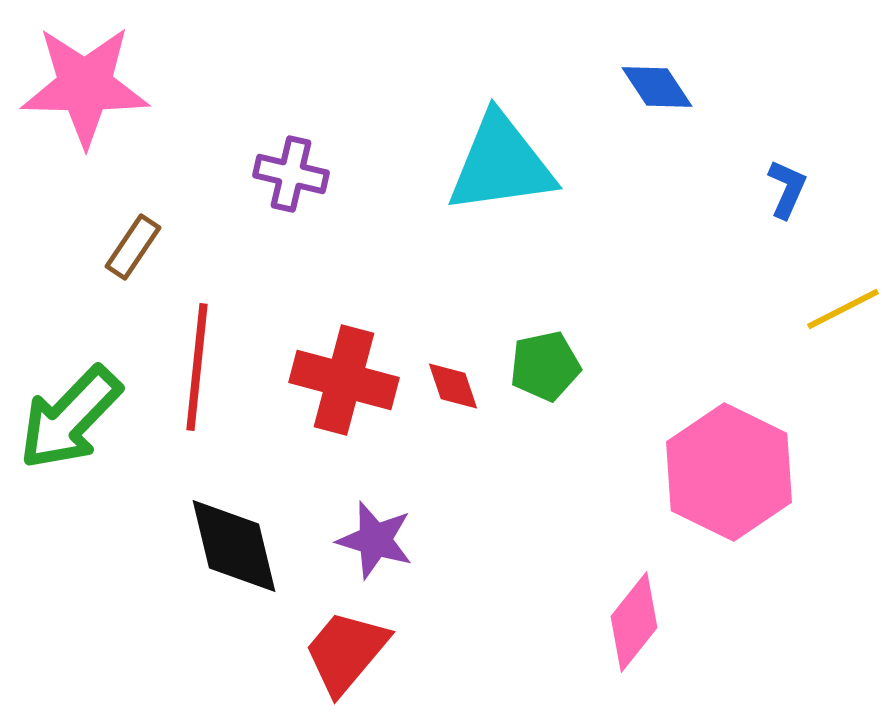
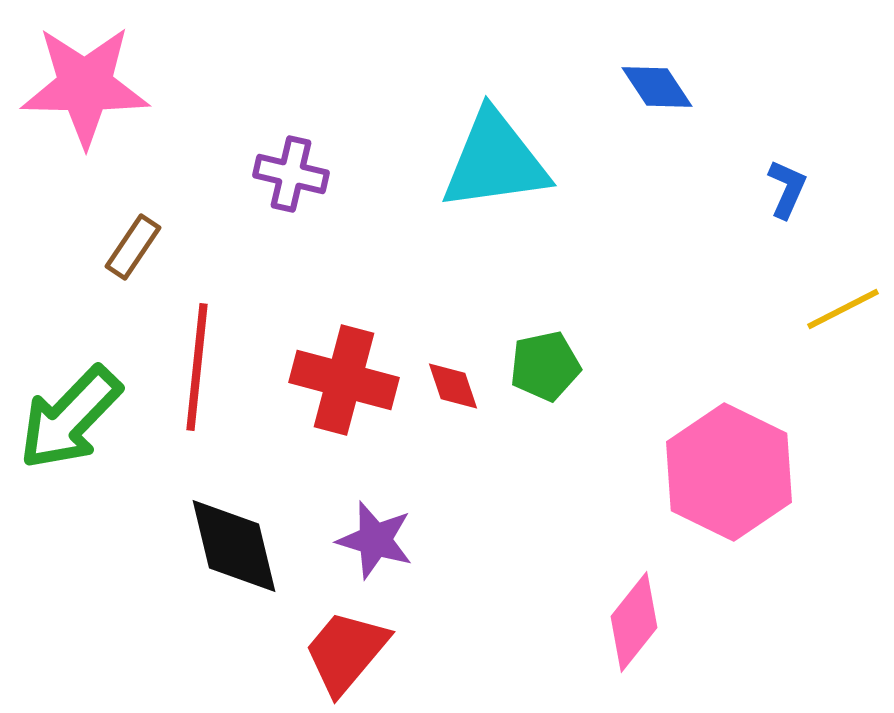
cyan triangle: moved 6 px left, 3 px up
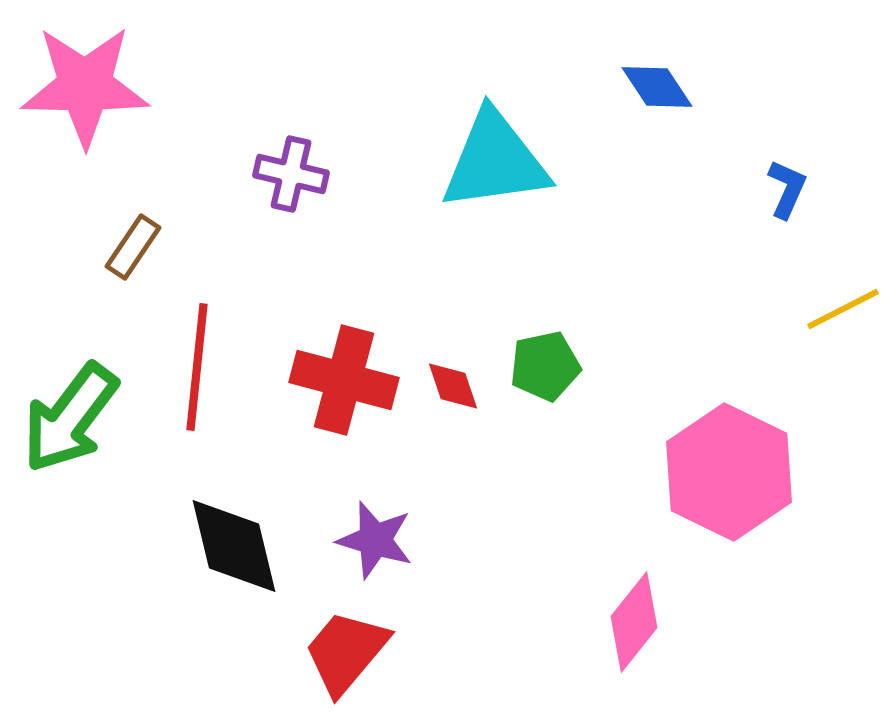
green arrow: rotated 7 degrees counterclockwise
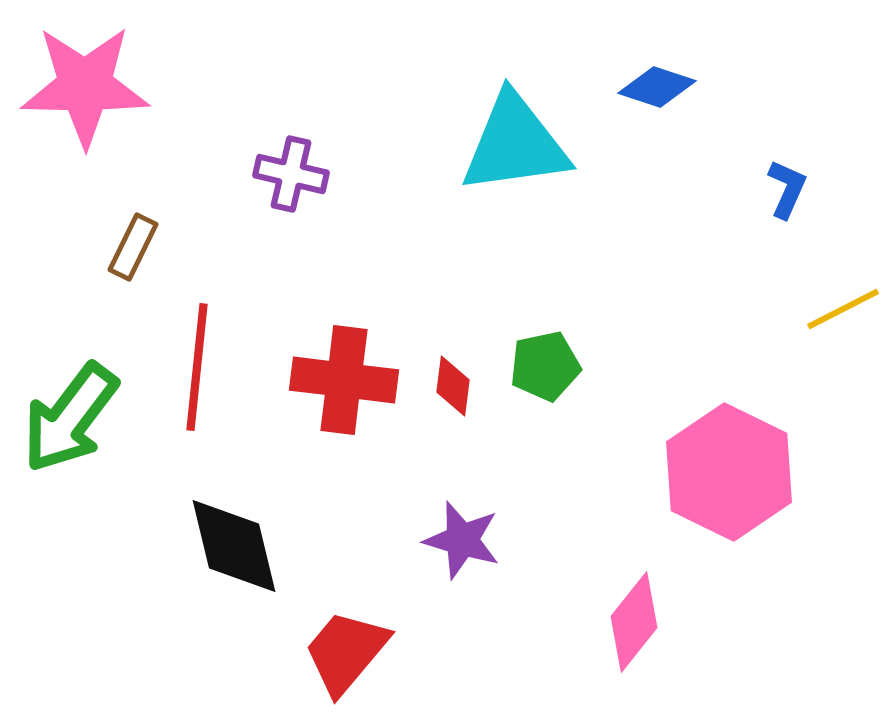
blue diamond: rotated 38 degrees counterclockwise
cyan triangle: moved 20 px right, 17 px up
brown rectangle: rotated 8 degrees counterclockwise
red cross: rotated 8 degrees counterclockwise
red diamond: rotated 26 degrees clockwise
purple star: moved 87 px right
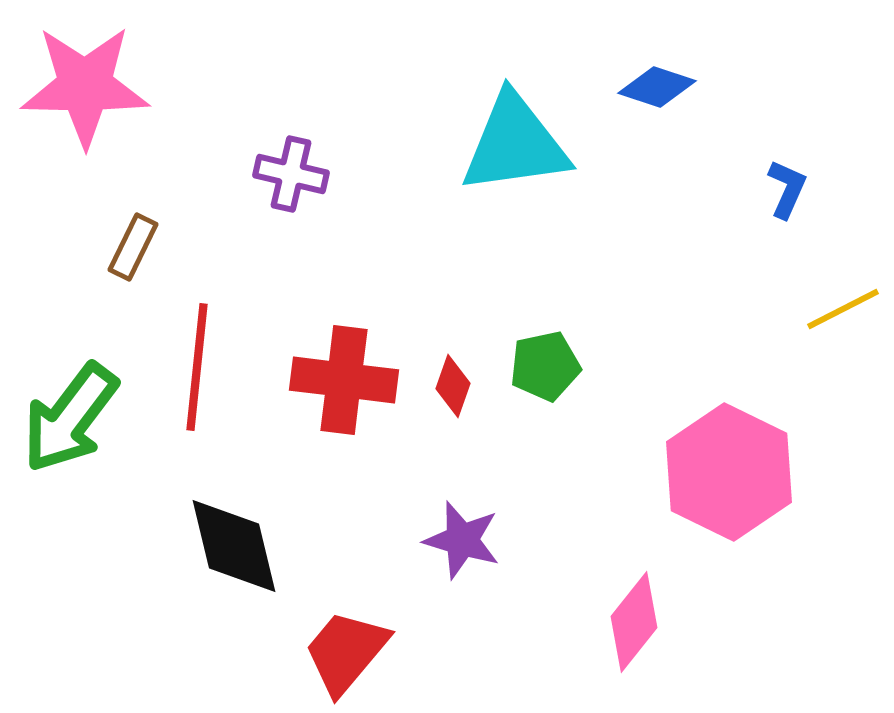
red diamond: rotated 12 degrees clockwise
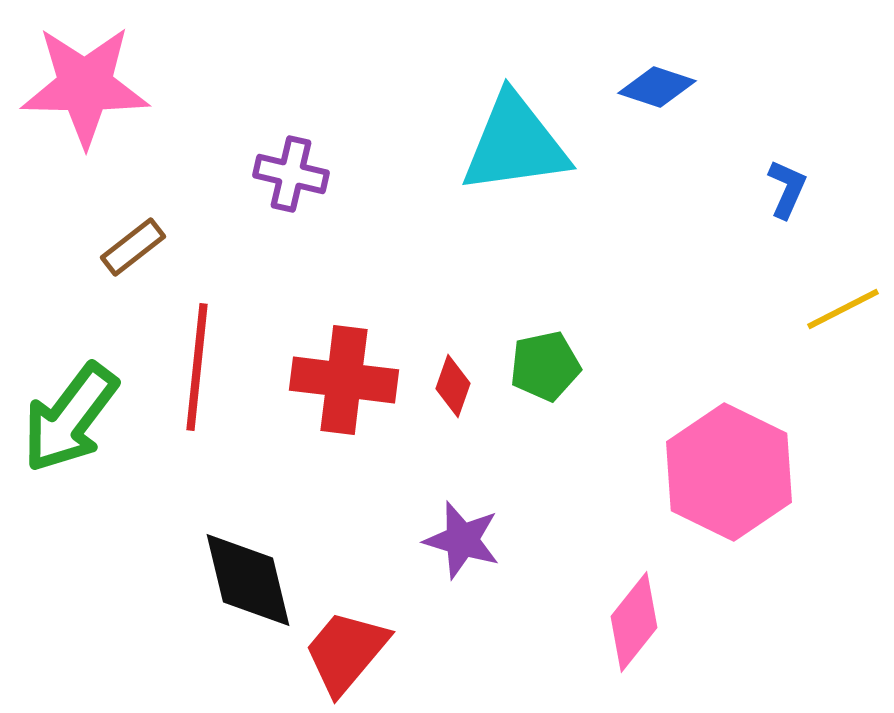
brown rectangle: rotated 26 degrees clockwise
black diamond: moved 14 px right, 34 px down
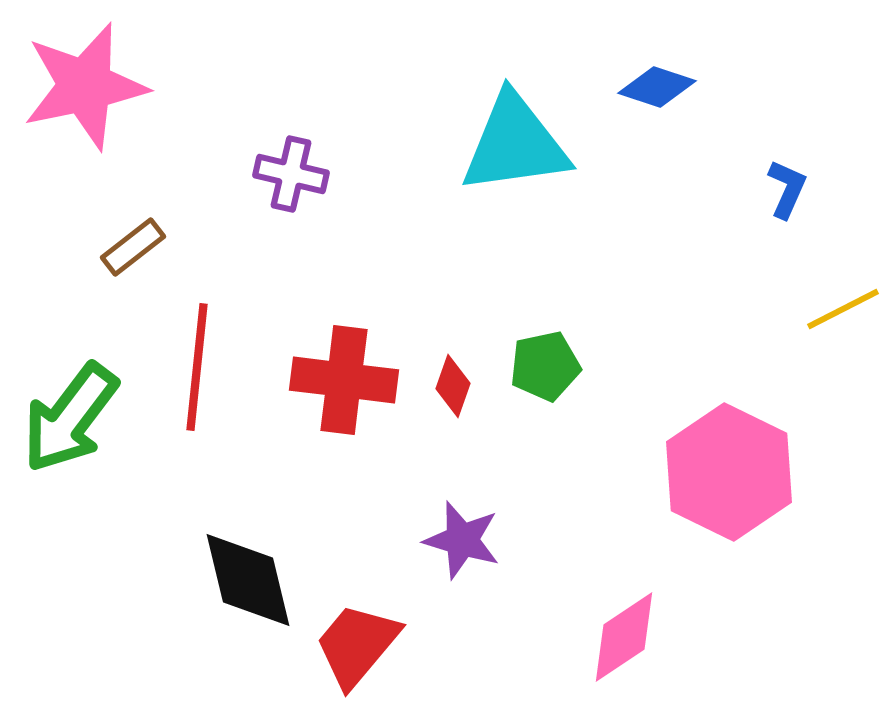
pink star: rotated 13 degrees counterclockwise
pink diamond: moved 10 px left, 15 px down; rotated 18 degrees clockwise
red trapezoid: moved 11 px right, 7 px up
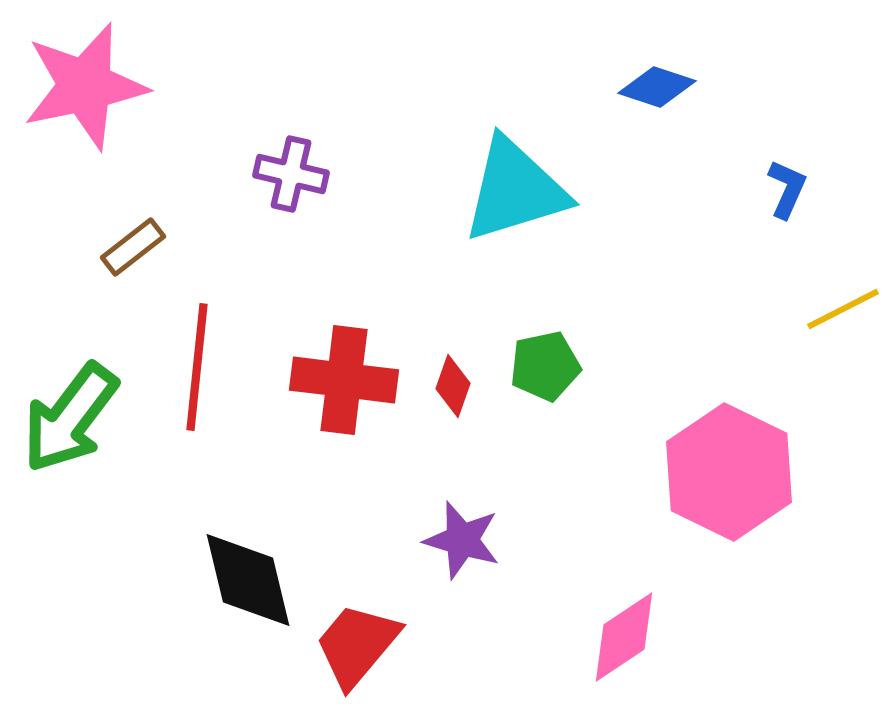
cyan triangle: moved 46 px down; rotated 9 degrees counterclockwise
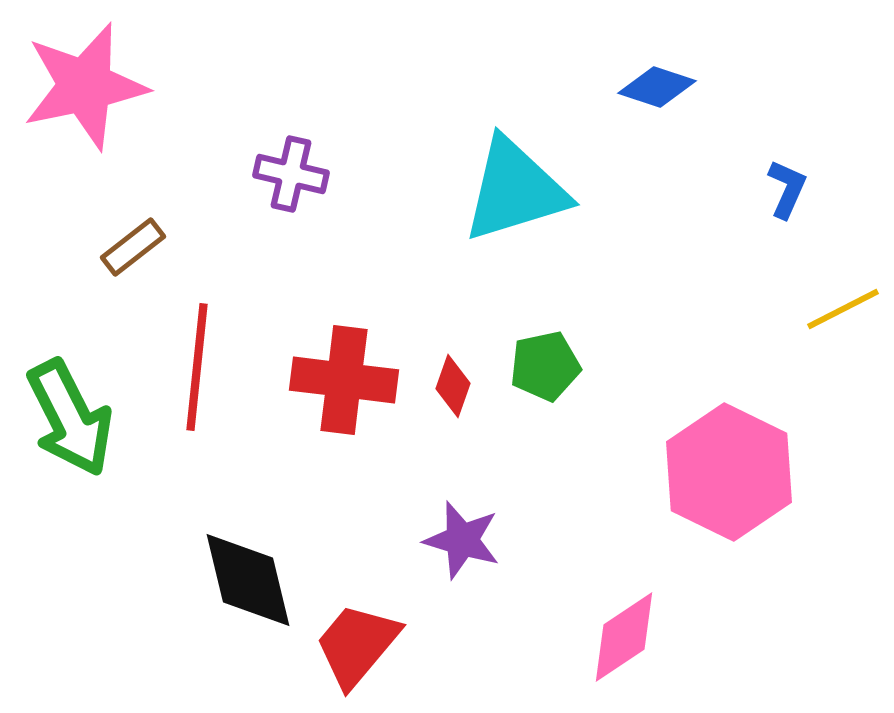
green arrow: rotated 64 degrees counterclockwise
